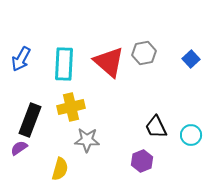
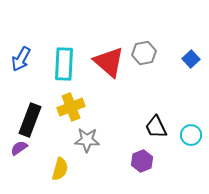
yellow cross: rotated 8 degrees counterclockwise
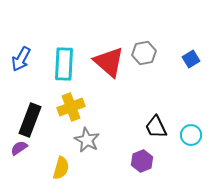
blue square: rotated 12 degrees clockwise
gray star: rotated 25 degrees clockwise
yellow semicircle: moved 1 px right, 1 px up
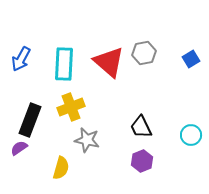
black trapezoid: moved 15 px left
gray star: rotated 15 degrees counterclockwise
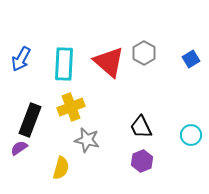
gray hexagon: rotated 20 degrees counterclockwise
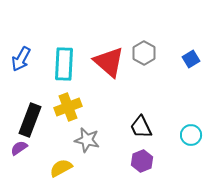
yellow cross: moved 3 px left
yellow semicircle: rotated 135 degrees counterclockwise
